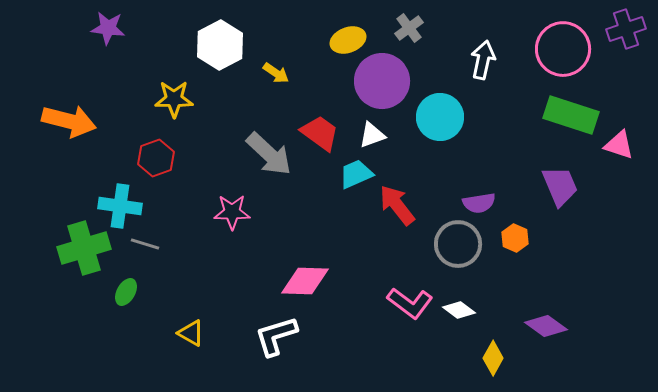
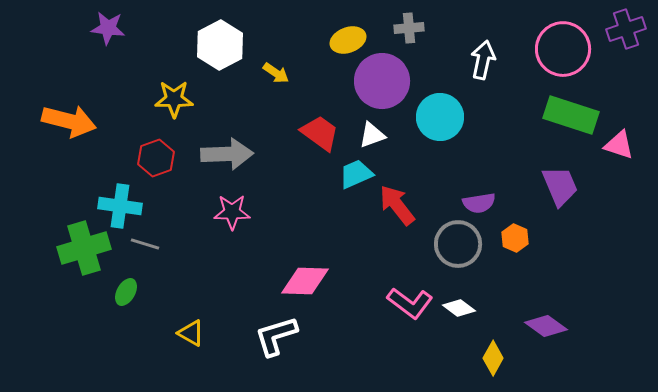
gray cross: rotated 32 degrees clockwise
gray arrow: moved 42 px left; rotated 45 degrees counterclockwise
white diamond: moved 2 px up
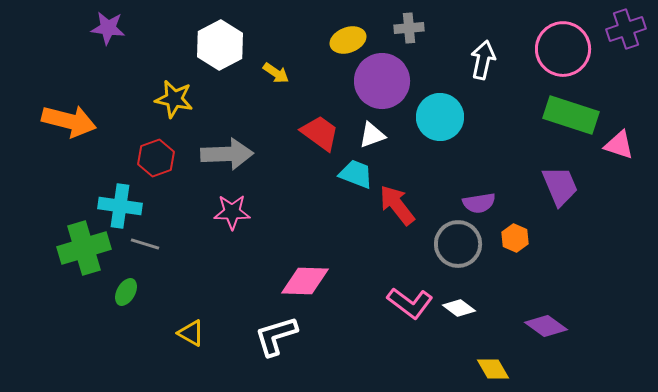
yellow star: rotated 12 degrees clockwise
cyan trapezoid: rotated 45 degrees clockwise
yellow diamond: moved 11 px down; rotated 60 degrees counterclockwise
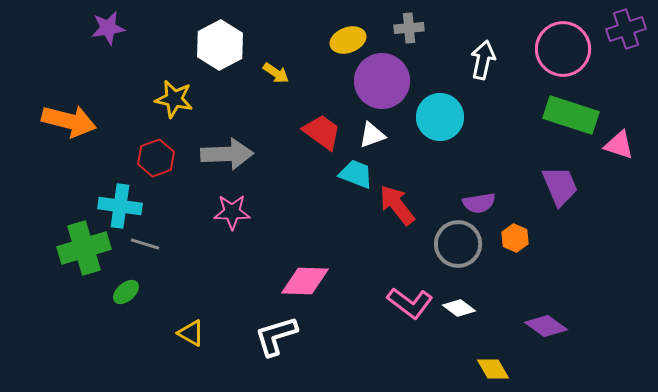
purple star: rotated 16 degrees counterclockwise
red trapezoid: moved 2 px right, 1 px up
green ellipse: rotated 20 degrees clockwise
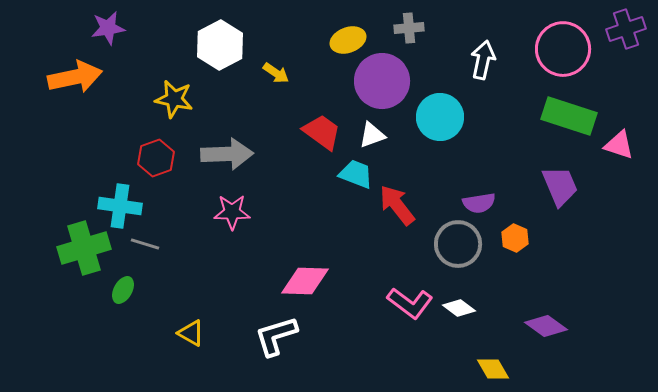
green rectangle: moved 2 px left, 1 px down
orange arrow: moved 6 px right, 44 px up; rotated 26 degrees counterclockwise
green ellipse: moved 3 px left, 2 px up; rotated 20 degrees counterclockwise
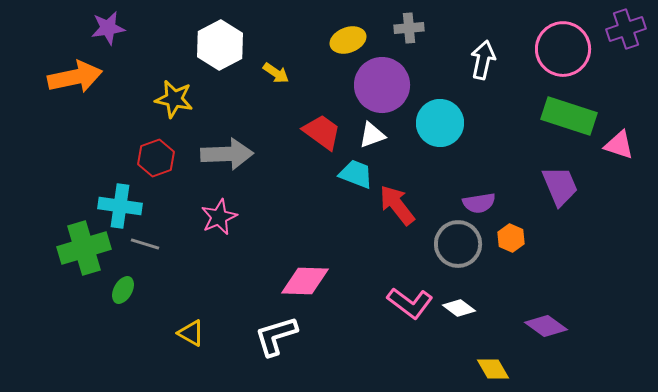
purple circle: moved 4 px down
cyan circle: moved 6 px down
pink star: moved 13 px left, 5 px down; rotated 24 degrees counterclockwise
orange hexagon: moved 4 px left
